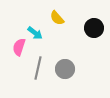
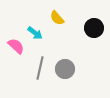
pink semicircle: moved 3 px left, 1 px up; rotated 114 degrees clockwise
gray line: moved 2 px right
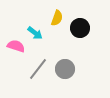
yellow semicircle: rotated 119 degrees counterclockwise
black circle: moved 14 px left
pink semicircle: rotated 24 degrees counterclockwise
gray line: moved 2 px left, 1 px down; rotated 25 degrees clockwise
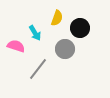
cyan arrow: rotated 21 degrees clockwise
gray circle: moved 20 px up
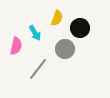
pink semicircle: rotated 84 degrees clockwise
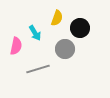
gray line: rotated 35 degrees clockwise
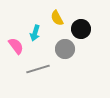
yellow semicircle: rotated 133 degrees clockwise
black circle: moved 1 px right, 1 px down
cyan arrow: rotated 49 degrees clockwise
pink semicircle: rotated 48 degrees counterclockwise
